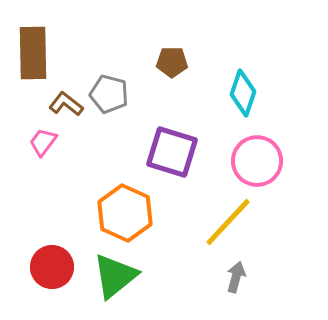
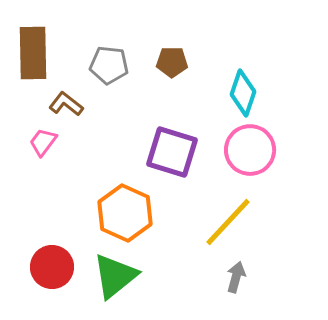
gray pentagon: moved 29 px up; rotated 9 degrees counterclockwise
pink circle: moved 7 px left, 11 px up
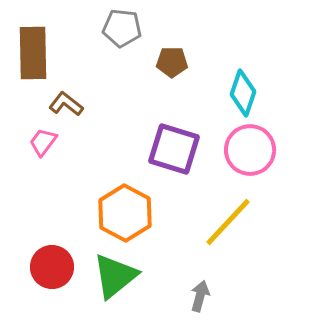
gray pentagon: moved 13 px right, 37 px up
purple square: moved 2 px right, 3 px up
orange hexagon: rotated 4 degrees clockwise
gray arrow: moved 36 px left, 19 px down
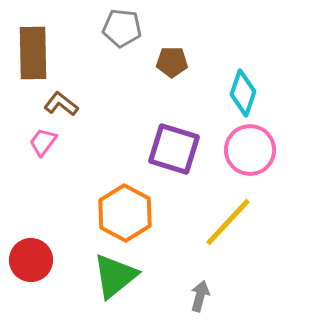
brown L-shape: moved 5 px left
red circle: moved 21 px left, 7 px up
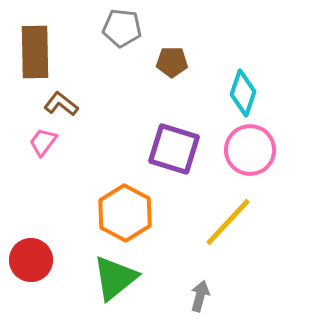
brown rectangle: moved 2 px right, 1 px up
green triangle: moved 2 px down
